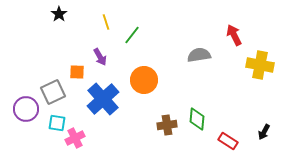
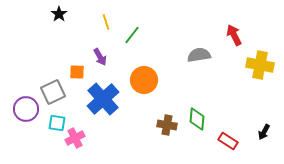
brown cross: rotated 18 degrees clockwise
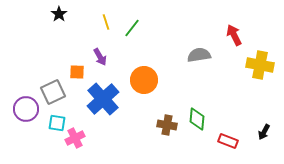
green line: moved 7 px up
red rectangle: rotated 12 degrees counterclockwise
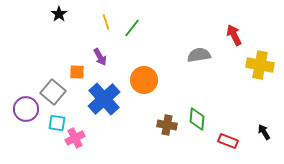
gray square: rotated 25 degrees counterclockwise
blue cross: moved 1 px right
black arrow: rotated 119 degrees clockwise
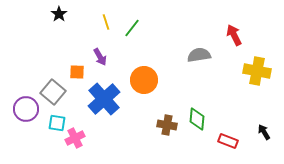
yellow cross: moved 3 px left, 6 px down
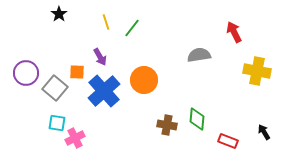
red arrow: moved 3 px up
gray square: moved 2 px right, 4 px up
blue cross: moved 8 px up
purple circle: moved 36 px up
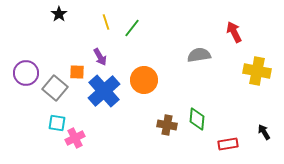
red rectangle: moved 3 px down; rotated 30 degrees counterclockwise
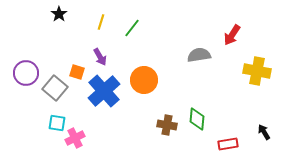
yellow line: moved 5 px left; rotated 35 degrees clockwise
red arrow: moved 2 px left, 3 px down; rotated 120 degrees counterclockwise
orange square: rotated 14 degrees clockwise
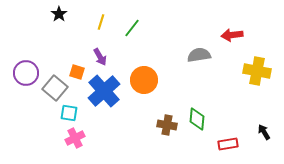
red arrow: rotated 50 degrees clockwise
cyan square: moved 12 px right, 10 px up
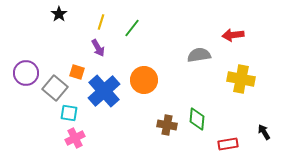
red arrow: moved 1 px right
purple arrow: moved 2 px left, 9 px up
yellow cross: moved 16 px left, 8 px down
